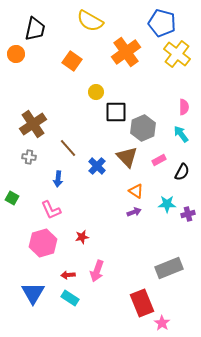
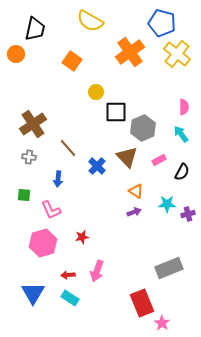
orange cross: moved 4 px right
green square: moved 12 px right, 3 px up; rotated 24 degrees counterclockwise
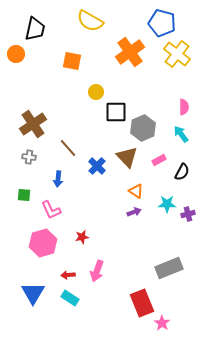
orange square: rotated 24 degrees counterclockwise
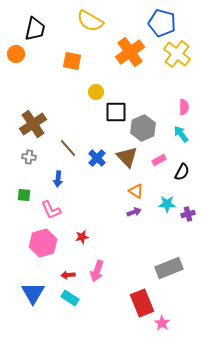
blue cross: moved 8 px up
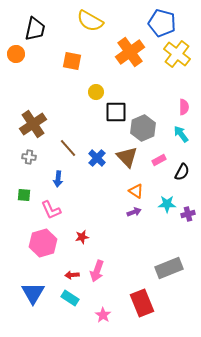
red arrow: moved 4 px right
pink star: moved 59 px left, 8 px up
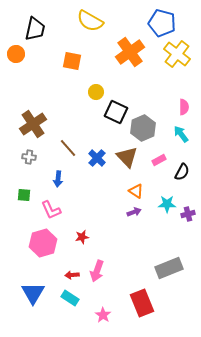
black square: rotated 25 degrees clockwise
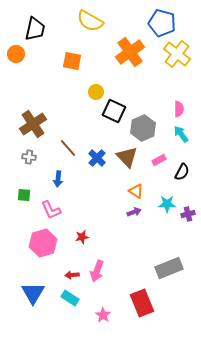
pink semicircle: moved 5 px left, 2 px down
black square: moved 2 px left, 1 px up
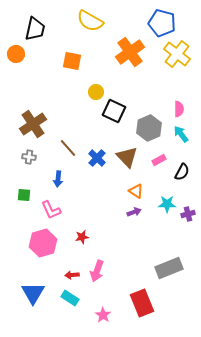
gray hexagon: moved 6 px right
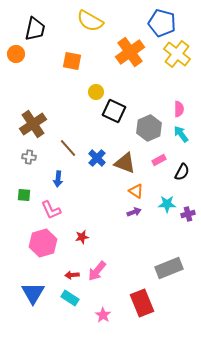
brown triangle: moved 2 px left, 6 px down; rotated 25 degrees counterclockwise
pink arrow: rotated 20 degrees clockwise
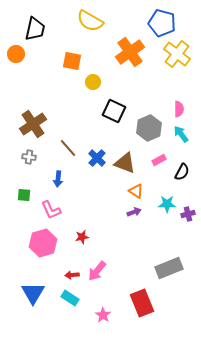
yellow circle: moved 3 px left, 10 px up
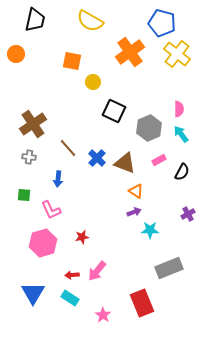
black trapezoid: moved 9 px up
cyan star: moved 17 px left, 26 px down
purple cross: rotated 16 degrees counterclockwise
